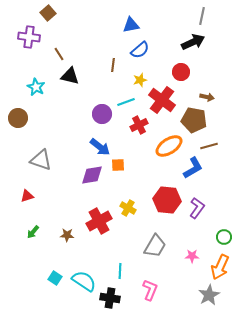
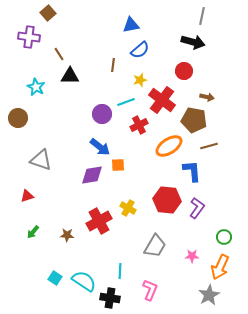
black arrow at (193, 42): rotated 40 degrees clockwise
red circle at (181, 72): moved 3 px right, 1 px up
black triangle at (70, 76): rotated 12 degrees counterclockwise
blue L-shape at (193, 168): moved 1 px left, 3 px down; rotated 65 degrees counterclockwise
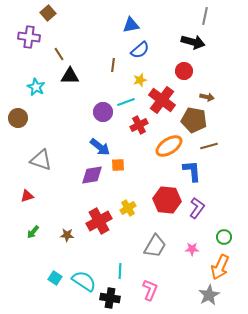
gray line at (202, 16): moved 3 px right
purple circle at (102, 114): moved 1 px right, 2 px up
yellow cross at (128, 208): rotated 28 degrees clockwise
pink star at (192, 256): moved 7 px up
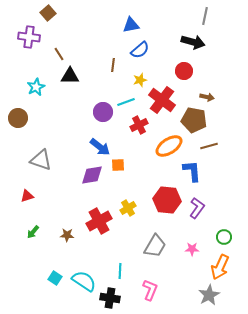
cyan star at (36, 87): rotated 18 degrees clockwise
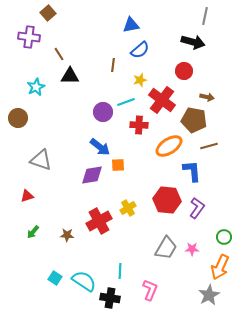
red cross at (139, 125): rotated 30 degrees clockwise
gray trapezoid at (155, 246): moved 11 px right, 2 px down
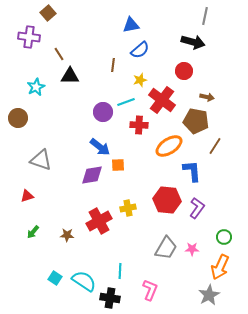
brown pentagon at (194, 120): moved 2 px right, 1 px down
brown line at (209, 146): moved 6 px right; rotated 42 degrees counterclockwise
yellow cross at (128, 208): rotated 21 degrees clockwise
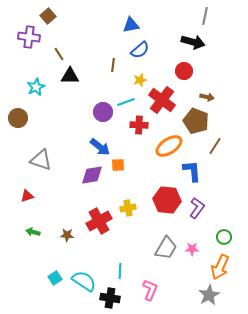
brown square at (48, 13): moved 3 px down
brown pentagon at (196, 121): rotated 10 degrees clockwise
green arrow at (33, 232): rotated 64 degrees clockwise
cyan square at (55, 278): rotated 24 degrees clockwise
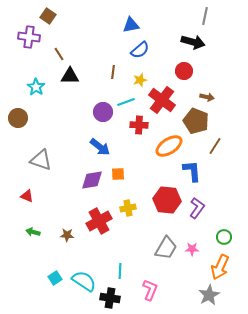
brown square at (48, 16): rotated 14 degrees counterclockwise
brown line at (113, 65): moved 7 px down
cyan star at (36, 87): rotated 12 degrees counterclockwise
orange square at (118, 165): moved 9 px down
purple diamond at (92, 175): moved 5 px down
red triangle at (27, 196): rotated 40 degrees clockwise
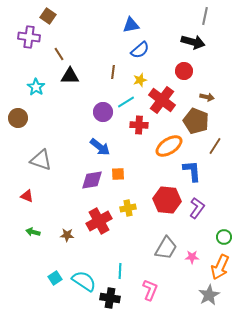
cyan line at (126, 102): rotated 12 degrees counterclockwise
pink star at (192, 249): moved 8 px down
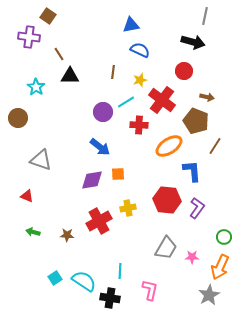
blue semicircle at (140, 50): rotated 114 degrees counterclockwise
pink L-shape at (150, 290): rotated 10 degrees counterclockwise
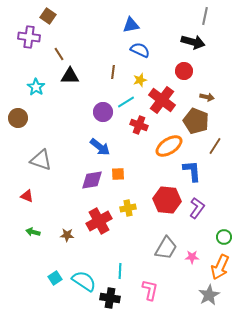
red cross at (139, 125): rotated 18 degrees clockwise
